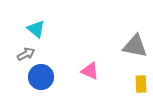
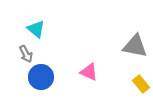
gray arrow: rotated 90 degrees clockwise
pink triangle: moved 1 px left, 1 px down
yellow rectangle: rotated 36 degrees counterclockwise
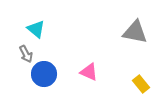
gray triangle: moved 14 px up
blue circle: moved 3 px right, 3 px up
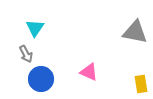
cyan triangle: moved 1 px left, 1 px up; rotated 24 degrees clockwise
blue circle: moved 3 px left, 5 px down
yellow rectangle: rotated 30 degrees clockwise
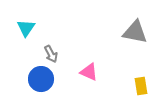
cyan triangle: moved 9 px left
gray arrow: moved 25 px right
yellow rectangle: moved 2 px down
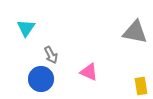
gray arrow: moved 1 px down
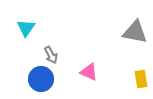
yellow rectangle: moved 7 px up
